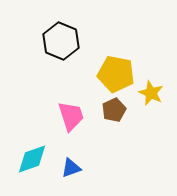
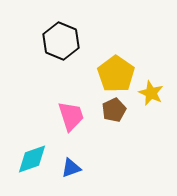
yellow pentagon: rotated 24 degrees clockwise
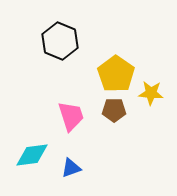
black hexagon: moved 1 px left
yellow star: rotated 20 degrees counterclockwise
brown pentagon: rotated 25 degrees clockwise
cyan diamond: moved 4 px up; rotated 12 degrees clockwise
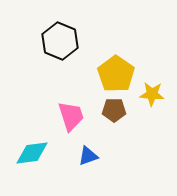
yellow star: moved 1 px right, 1 px down
cyan diamond: moved 2 px up
blue triangle: moved 17 px right, 12 px up
